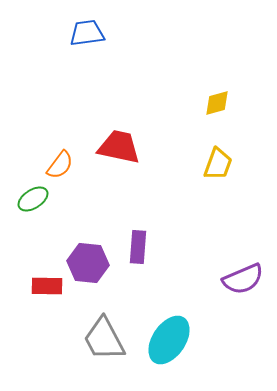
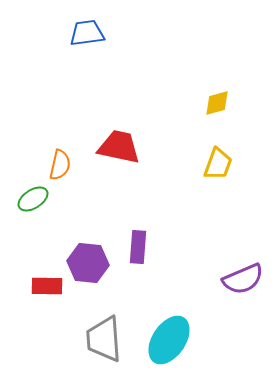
orange semicircle: rotated 24 degrees counterclockwise
gray trapezoid: rotated 24 degrees clockwise
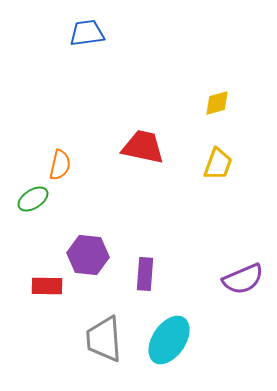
red trapezoid: moved 24 px right
purple rectangle: moved 7 px right, 27 px down
purple hexagon: moved 8 px up
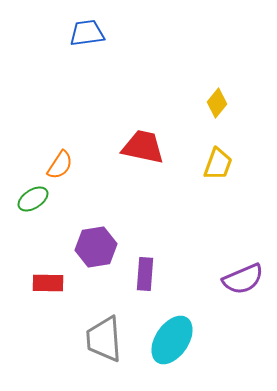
yellow diamond: rotated 36 degrees counterclockwise
orange semicircle: rotated 20 degrees clockwise
purple hexagon: moved 8 px right, 8 px up; rotated 15 degrees counterclockwise
red rectangle: moved 1 px right, 3 px up
cyan ellipse: moved 3 px right
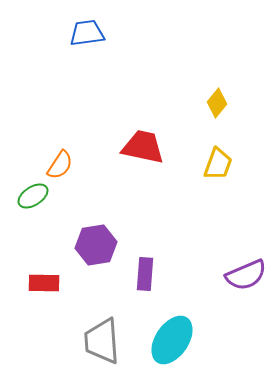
green ellipse: moved 3 px up
purple hexagon: moved 2 px up
purple semicircle: moved 3 px right, 4 px up
red rectangle: moved 4 px left
gray trapezoid: moved 2 px left, 2 px down
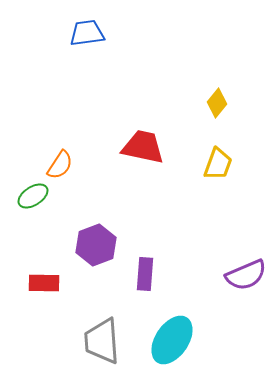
purple hexagon: rotated 12 degrees counterclockwise
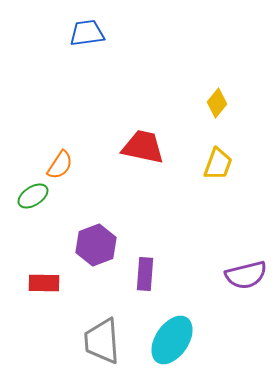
purple semicircle: rotated 9 degrees clockwise
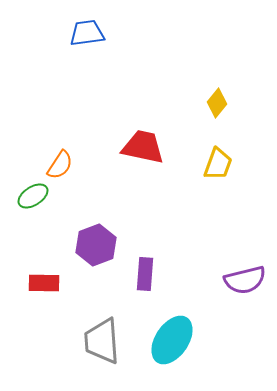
purple semicircle: moved 1 px left, 5 px down
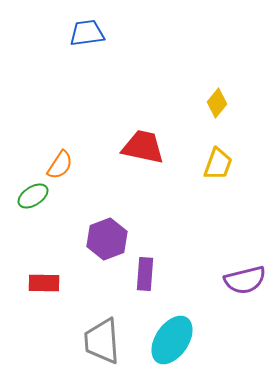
purple hexagon: moved 11 px right, 6 px up
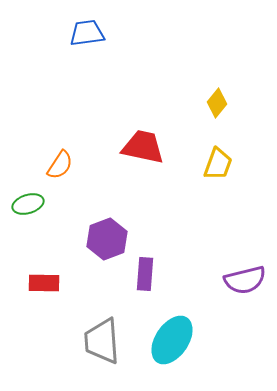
green ellipse: moved 5 px left, 8 px down; rotated 16 degrees clockwise
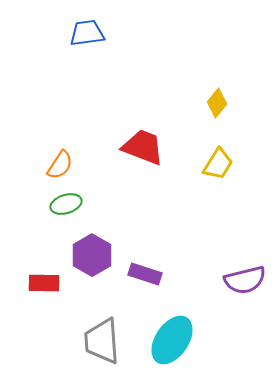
red trapezoid: rotated 9 degrees clockwise
yellow trapezoid: rotated 12 degrees clockwise
green ellipse: moved 38 px right
purple hexagon: moved 15 px left, 16 px down; rotated 9 degrees counterclockwise
purple rectangle: rotated 76 degrees counterclockwise
